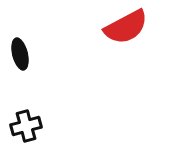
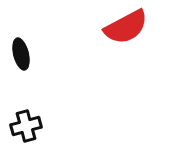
black ellipse: moved 1 px right
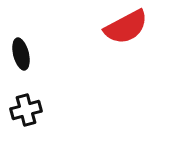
black cross: moved 16 px up
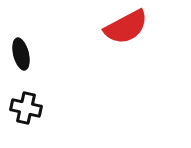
black cross: moved 2 px up; rotated 28 degrees clockwise
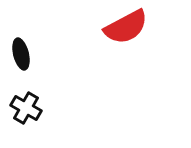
black cross: rotated 16 degrees clockwise
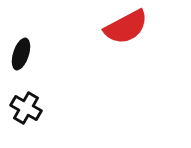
black ellipse: rotated 32 degrees clockwise
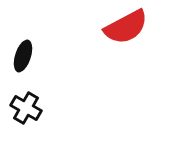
black ellipse: moved 2 px right, 2 px down
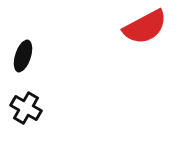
red semicircle: moved 19 px right
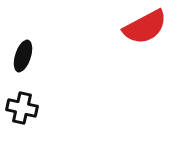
black cross: moved 4 px left; rotated 16 degrees counterclockwise
